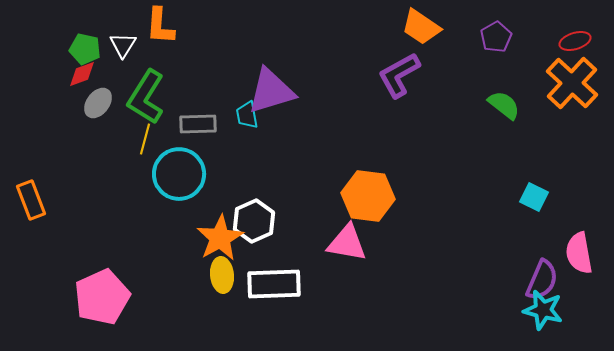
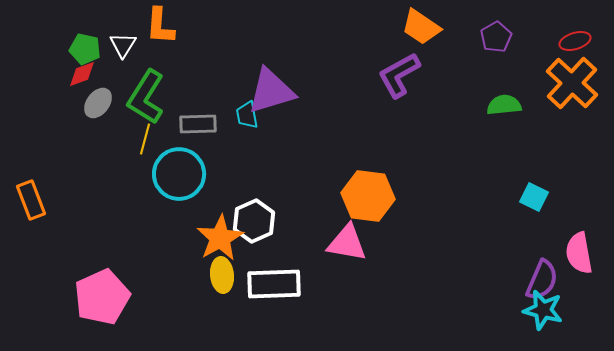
green semicircle: rotated 44 degrees counterclockwise
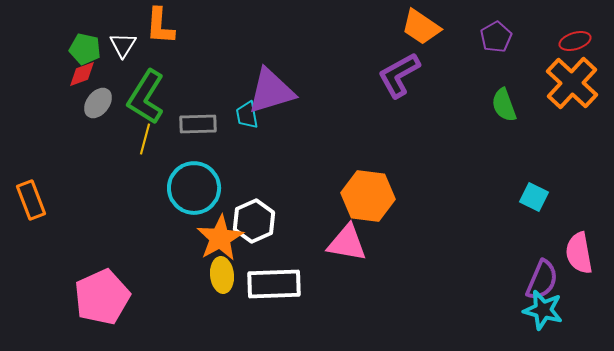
green semicircle: rotated 104 degrees counterclockwise
cyan circle: moved 15 px right, 14 px down
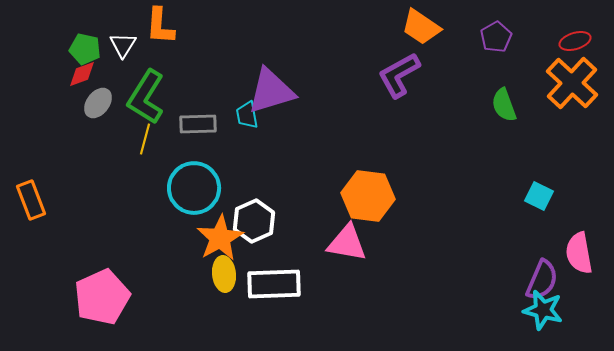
cyan square: moved 5 px right, 1 px up
yellow ellipse: moved 2 px right, 1 px up
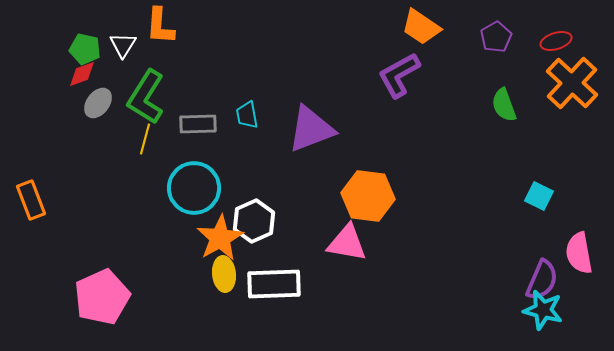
red ellipse: moved 19 px left
purple triangle: moved 40 px right, 38 px down; rotated 4 degrees counterclockwise
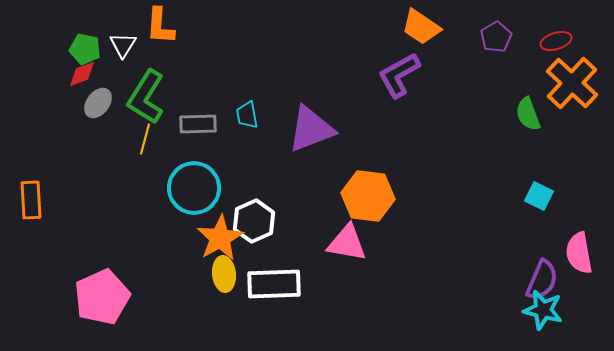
green semicircle: moved 24 px right, 9 px down
orange rectangle: rotated 18 degrees clockwise
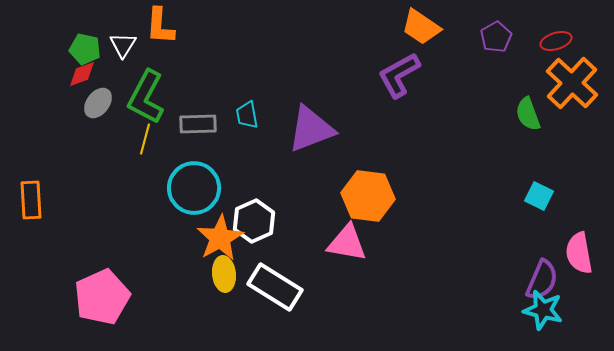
green L-shape: rotated 4 degrees counterclockwise
white rectangle: moved 1 px right, 3 px down; rotated 34 degrees clockwise
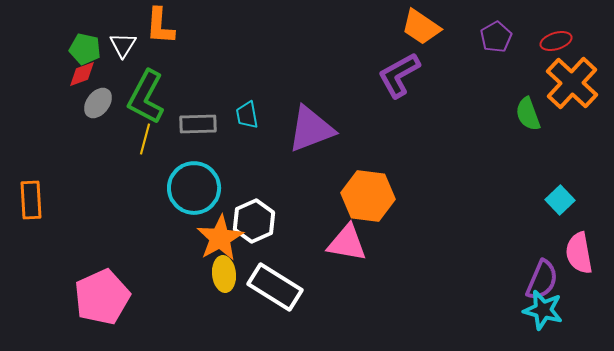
cyan square: moved 21 px right, 4 px down; rotated 20 degrees clockwise
